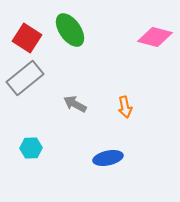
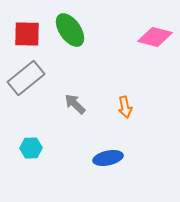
red square: moved 4 px up; rotated 32 degrees counterclockwise
gray rectangle: moved 1 px right
gray arrow: rotated 15 degrees clockwise
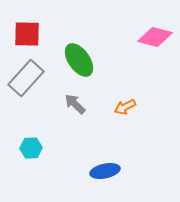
green ellipse: moved 9 px right, 30 px down
gray rectangle: rotated 9 degrees counterclockwise
orange arrow: rotated 75 degrees clockwise
blue ellipse: moved 3 px left, 13 px down
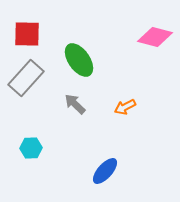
blue ellipse: rotated 36 degrees counterclockwise
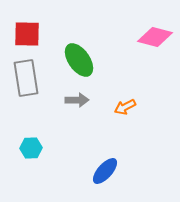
gray rectangle: rotated 51 degrees counterclockwise
gray arrow: moved 2 px right, 4 px up; rotated 135 degrees clockwise
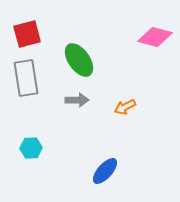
red square: rotated 16 degrees counterclockwise
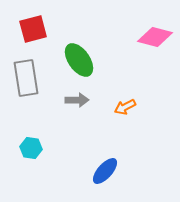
red square: moved 6 px right, 5 px up
cyan hexagon: rotated 10 degrees clockwise
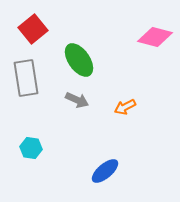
red square: rotated 24 degrees counterclockwise
gray arrow: rotated 25 degrees clockwise
blue ellipse: rotated 8 degrees clockwise
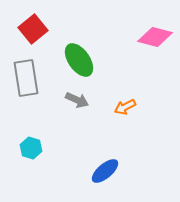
cyan hexagon: rotated 10 degrees clockwise
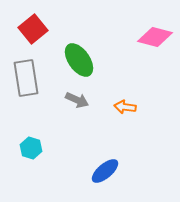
orange arrow: rotated 35 degrees clockwise
